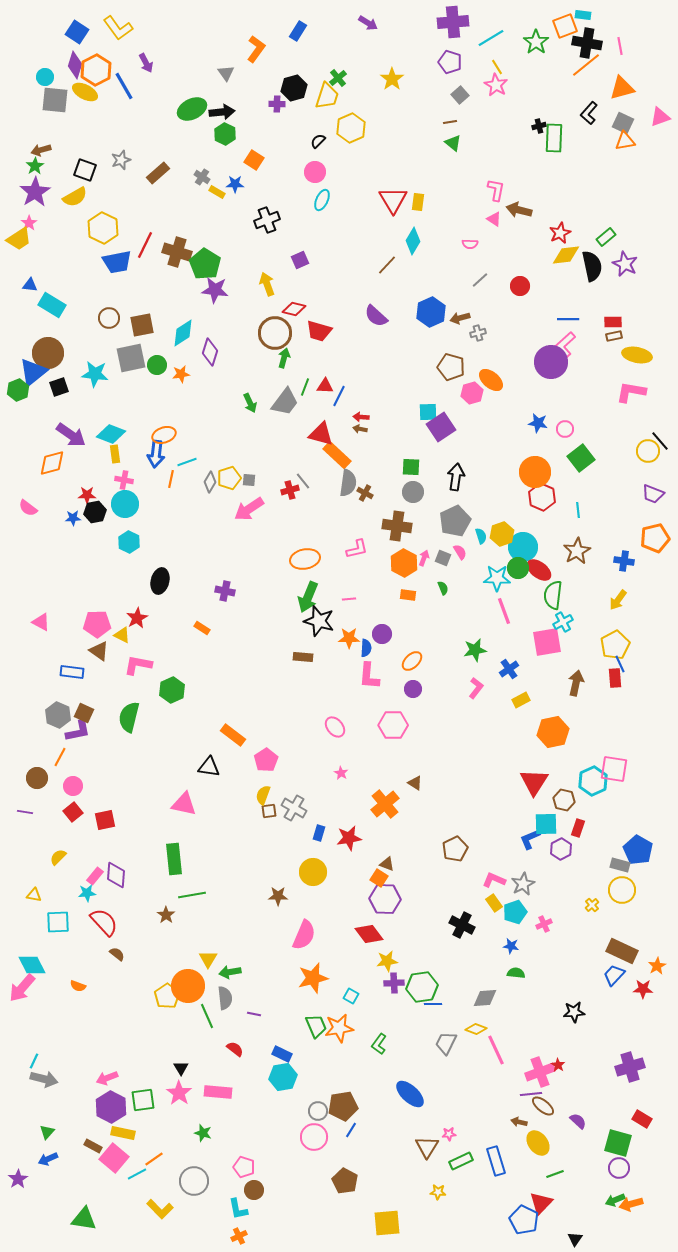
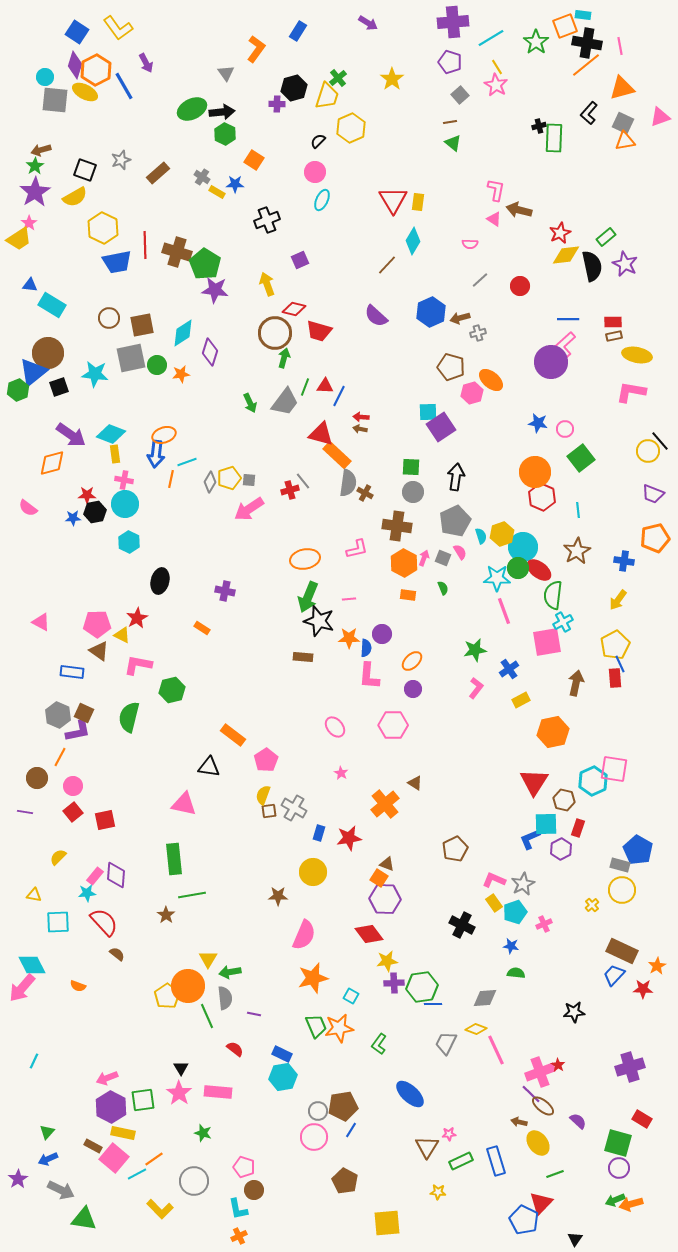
red line at (145, 245): rotated 28 degrees counterclockwise
green hexagon at (172, 690): rotated 10 degrees clockwise
gray arrow at (44, 1079): moved 17 px right, 111 px down; rotated 12 degrees clockwise
purple line at (531, 1094): rotated 50 degrees clockwise
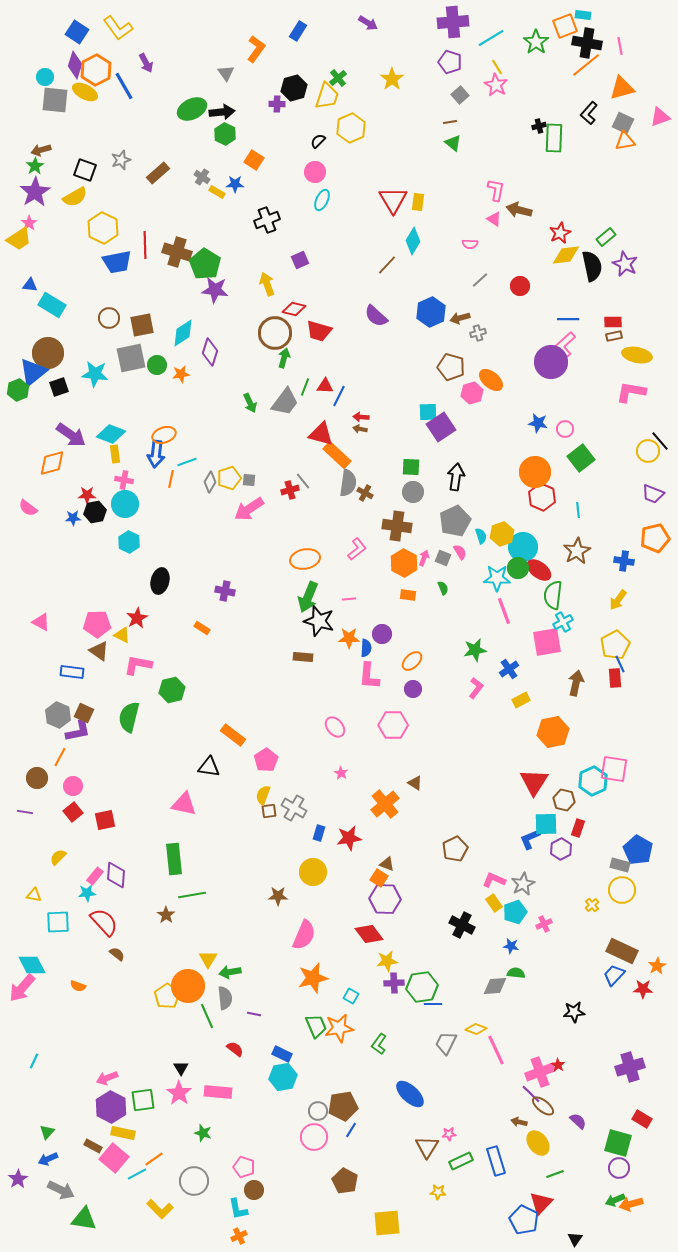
pink L-shape at (357, 549): rotated 25 degrees counterclockwise
gray diamond at (485, 998): moved 10 px right, 12 px up
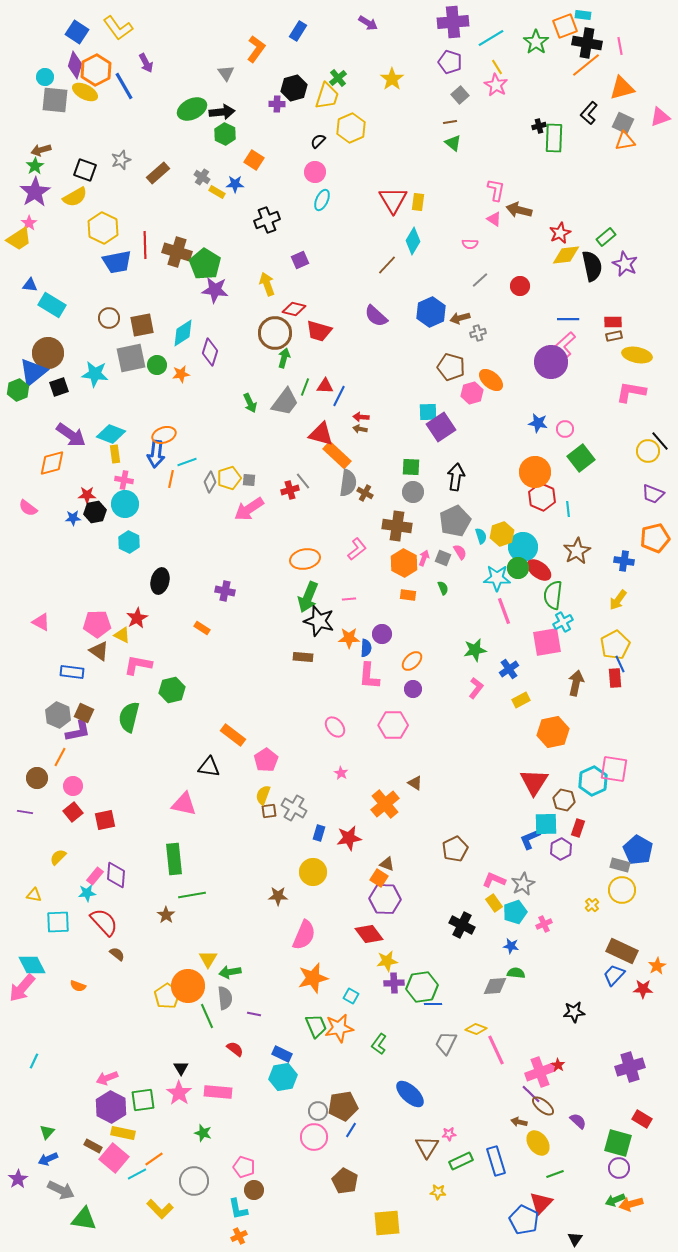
cyan line at (578, 510): moved 10 px left, 1 px up
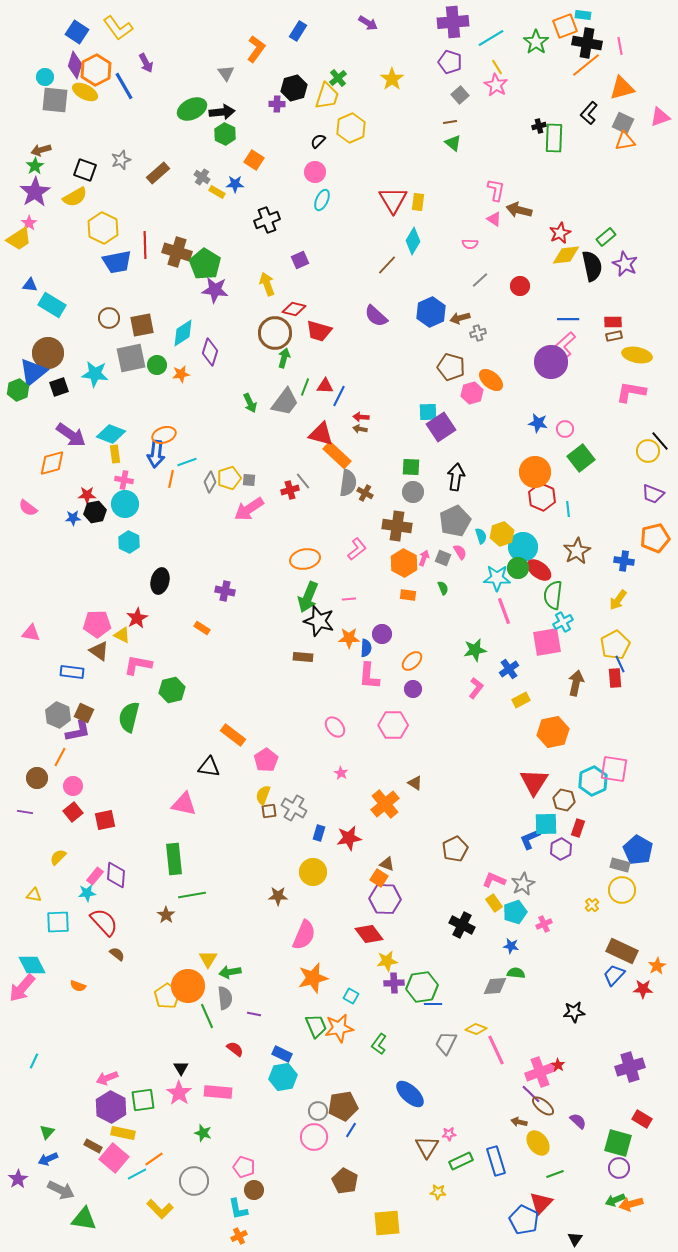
pink triangle at (41, 622): moved 10 px left, 11 px down; rotated 18 degrees counterclockwise
